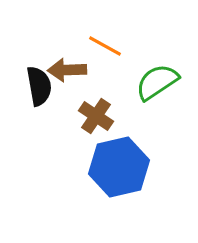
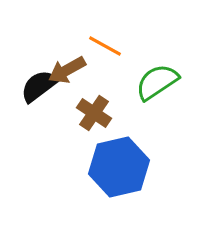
brown arrow: rotated 27 degrees counterclockwise
black semicircle: rotated 117 degrees counterclockwise
brown cross: moved 2 px left, 3 px up
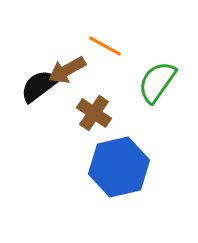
green semicircle: rotated 21 degrees counterclockwise
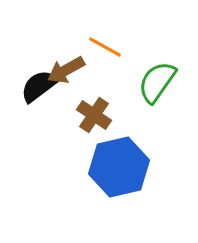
orange line: moved 1 px down
brown arrow: moved 1 px left
brown cross: moved 2 px down
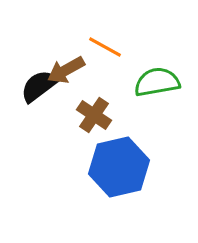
green semicircle: rotated 45 degrees clockwise
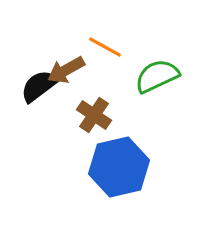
green semicircle: moved 6 px up; rotated 15 degrees counterclockwise
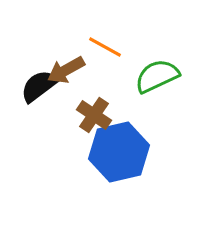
blue hexagon: moved 15 px up
